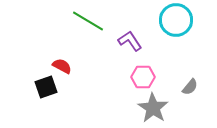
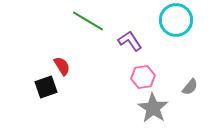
red semicircle: rotated 30 degrees clockwise
pink hexagon: rotated 10 degrees counterclockwise
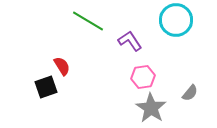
gray semicircle: moved 6 px down
gray star: moved 2 px left
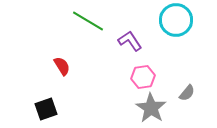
black square: moved 22 px down
gray semicircle: moved 3 px left
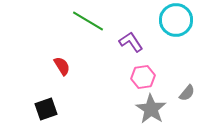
purple L-shape: moved 1 px right, 1 px down
gray star: moved 1 px down
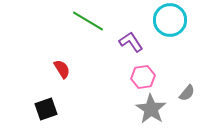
cyan circle: moved 6 px left
red semicircle: moved 3 px down
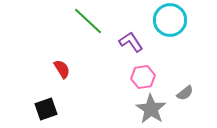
green line: rotated 12 degrees clockwise
gray semicircle: moved 2 px left; rotated 12 degrees clockwise
